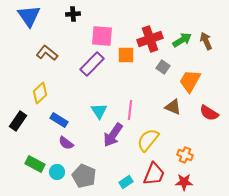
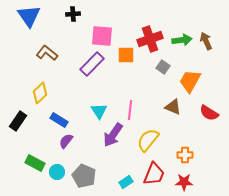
green arrow: rotated 24 degrees clockwise
purple semicircle: moved 2 px up; rotated 91 degrees clockwise
orange cross: rotated 21 degrees counterclockwise
green rectangle: moved 1 px up
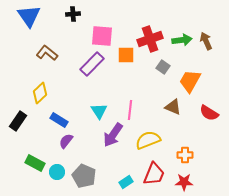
yellow semicircle: rotated 30 degrees clockwise
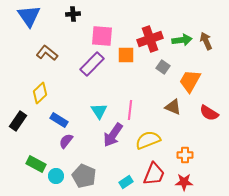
green rectangle: moved 1 px right, 1 px down
cyan circle: moved 1 px left, 4 px down
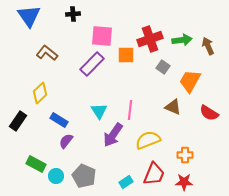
brown arrow: moved 2 px right, 5 px down
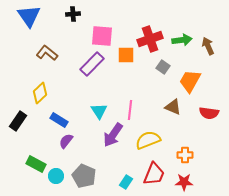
red semicircle: rotated 24 degrees counterclockwise
cyan rectangle: rotated 24 degrees counterclockwise
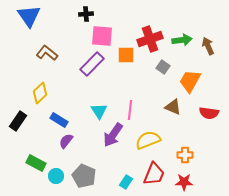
black cross: moved 13 px right
green rectangle: moved 1 px up
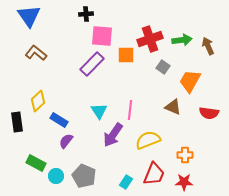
brown L-shape: moved 11 px left
yellow diamond: moved 2 px left, 8 px down
black rectangle: moved 1 px left, 1 px down; rotated 42 degrees counterclockwise
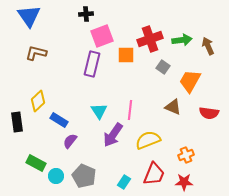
pink square: rotated 25 degrees counterclockwise
brown L-shape: rotated 25 degrees counterclockwise
purple rectangle: rotated 30 degrees counterclockwise
purple semicircle: moved 4 px right
orange cross: moved 1 px right; rotated 21 degrees counterclockwise
cyan rectangle: moved 2 px left
